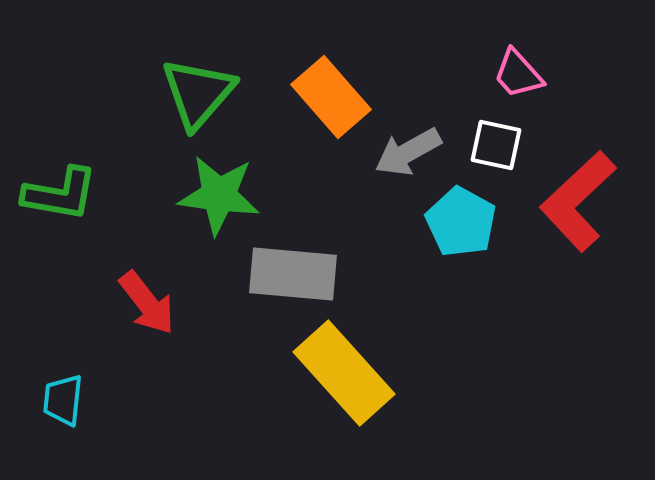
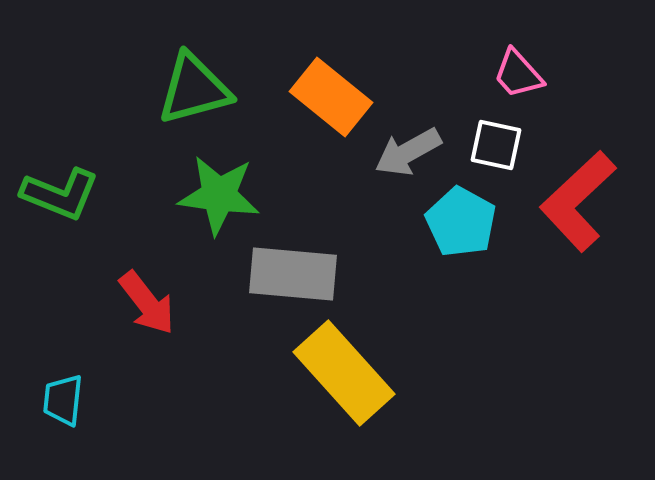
green triangle: moved 4 px left, 4 px up; rotated 34 degrees clockwise
orange rectangle: rotated 10 degrees counterclockwise
green L-shape: rotated 12 degrees clockwise
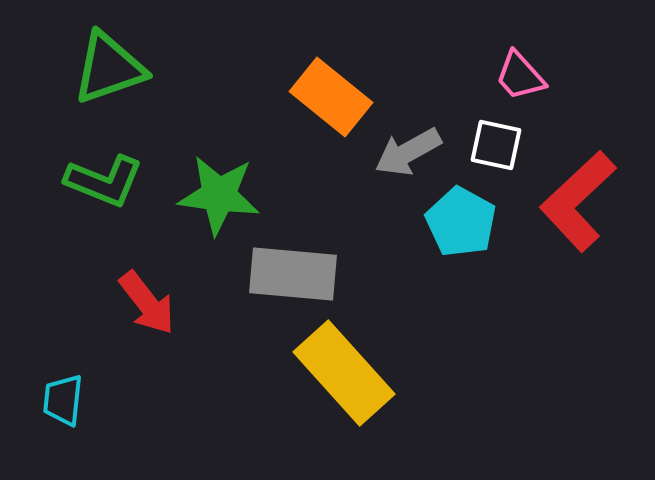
pink trapezoid: moved 2 px right, 2 px down
green triangle: moved 85 px left, 21 px up; rotated 4 degrees counterclockwise
green L-shape: moved 44 px right, 13 px up
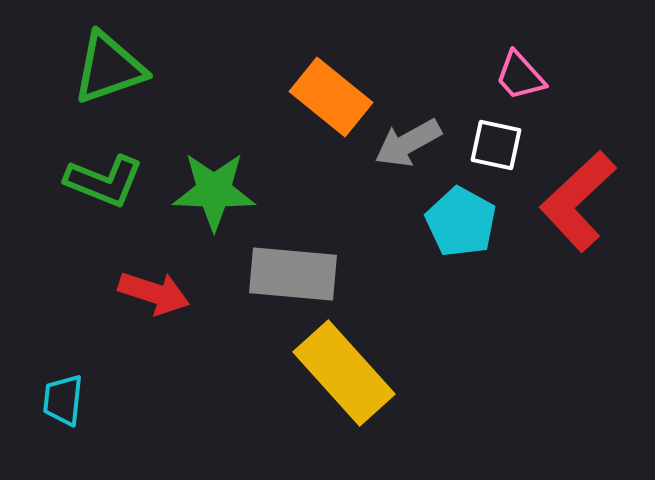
gray arrow: moved 9 px up
green star: moved 5 px left, 4 px up; rotated 6 degrees counterclockwise
red arrow: moved 7 px right, 10 px up; rotated 34 degrees counterclockwise
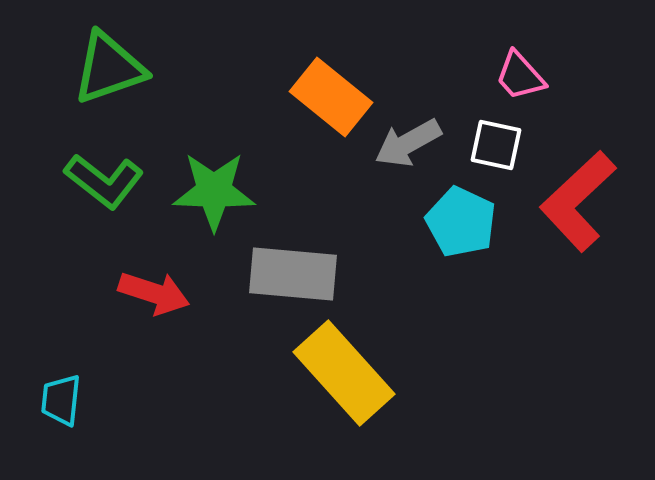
green L-shape: rotated 16 degrees clockwise
cyan pentagon: rotated 4 degrees counterclockwise
cyan trapezoid: moved 2 px left
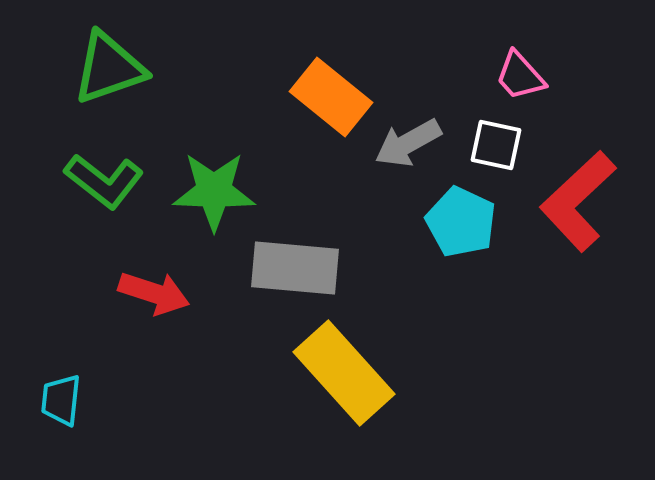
gray rectangle: moved 2 px right, 6 px up
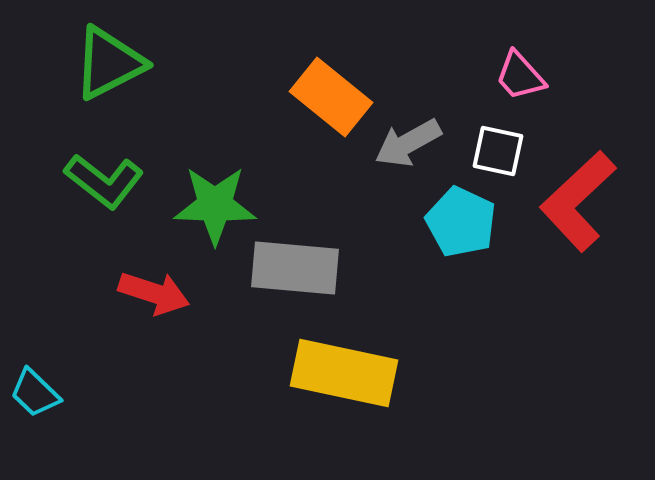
green triangle: moved 5 px up; rotated 8 degrees counterclockwise
white square: moved 2 px right, 6 px down
green star: moved 1 px right, 14 px down
yellow rectangle: rotated 36 degrees counterclockwise
cyan trapezoid: moved 26 px left, 7 px up; rotated 52 degrees counterclockwise
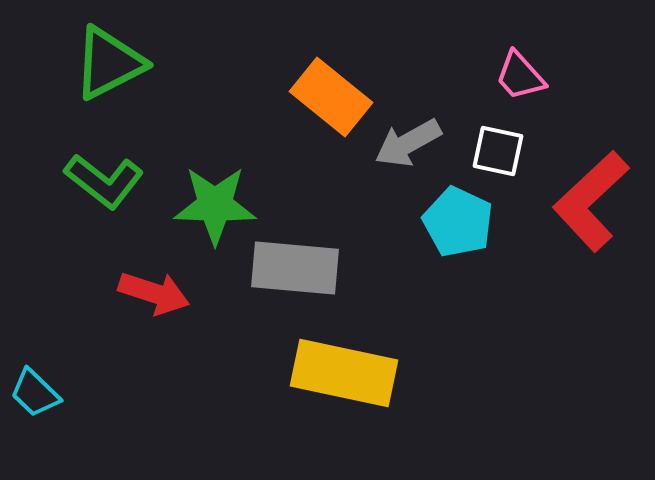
red L-shape: moved 13 px right
cyan pentagon: moved 3 px left
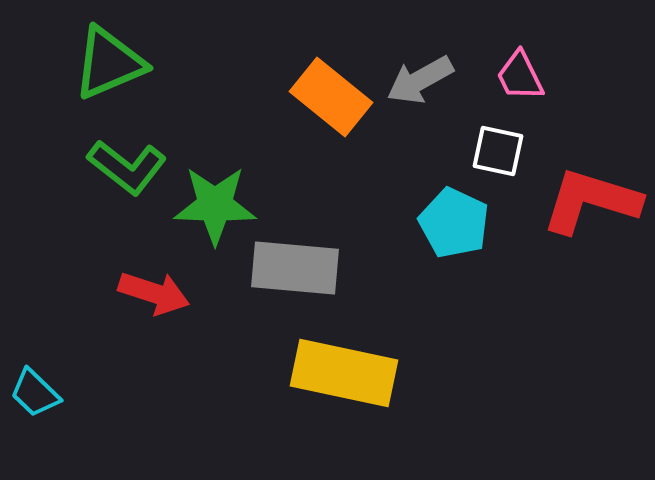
green triangle: rotated 4 degrees clockwise
pink trapezoid: rotated 16 degrees clockwise
gray arrow: moved 12 px right, 63 px up
green L-shape: moved 23 px right, 14 px up
red L-shape: rotated 60 degrees clockwise
cyan pentagon: moved 4 px left, 1 px down
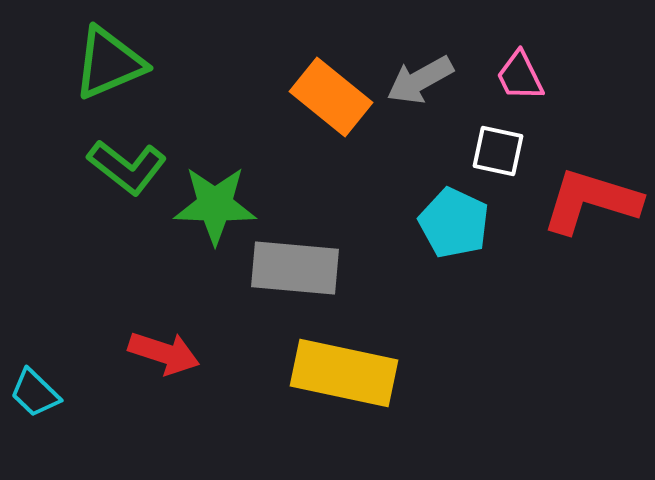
red arrow: moved 10 px right, 60 px down
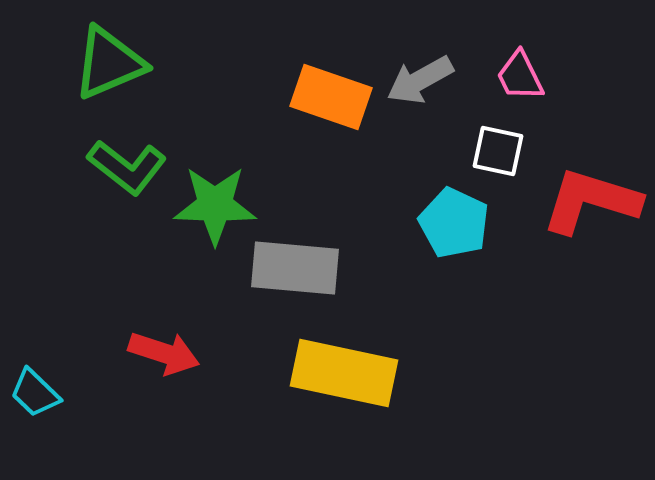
orange rectangle: rotated 20 degrees counterclockwise
